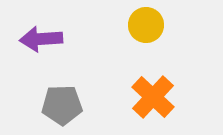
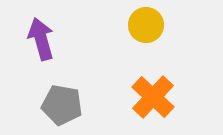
purple arrow: rotated 78 degrees clockwise
gray pentagon: rotated 12 degrees clockwise
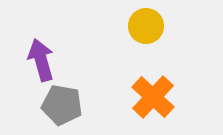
yellow circle: moved 1 px down
purple arrow: moved 21 px down
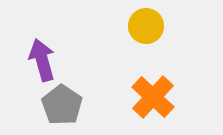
purple arrow: moved 1 px right
gray pentagon: rotated 24 degrees clockwise
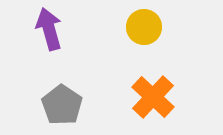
yellow circle: moved 2 px left, 1 px down
purple arrow: moved 7 px right, 31 px up
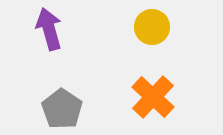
yellow circle: moved 8 px right
gray pentagon: moved 4 px down
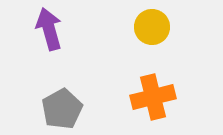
orange cross: rotated 33 degrees clockwise
gray pentagon: rotated 9 degrees clockwise
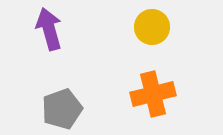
orange cross: moved 3 px up
gray pentagon: rotated 9 degrees clockwise
